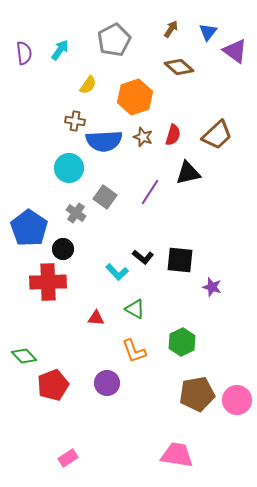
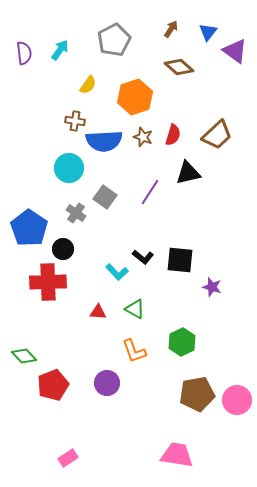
red triangle: moved 2 px right, 6 px up
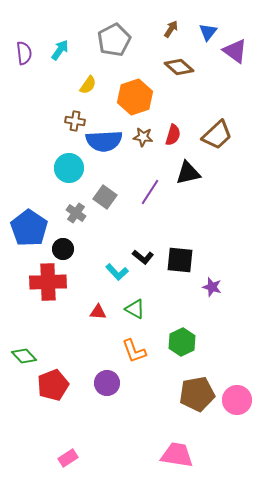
brown star: rotated 12 degrees counterclockwise
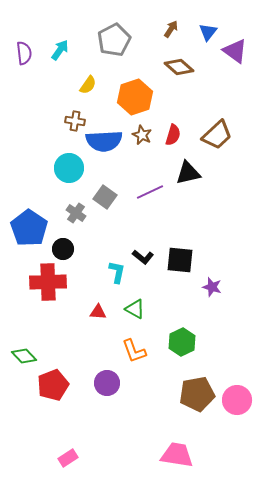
brown star: moved 1 px left, 2 px up; rotated 18 degrees clockwise
purple line: rotated 32 degrees clockwise
cyan L-shape: rotated 125 degrees counterclockwise
